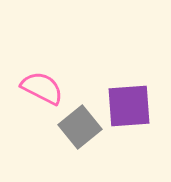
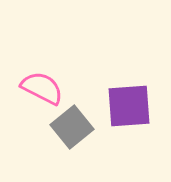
gray square: moved 8 px left
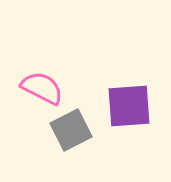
gray square: moved 1 px left, 3 px down; rotated 12 degrees clockwise
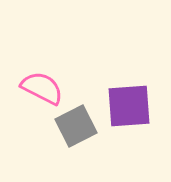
gray square: moved 5 px right, 4 px up
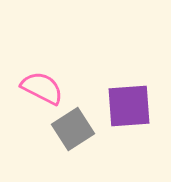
gray square: moved 3 px left, 3 px down; rotated 6 degrees counterclockwise
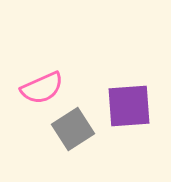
pink semicircle: rotated 129 degrees clockwise
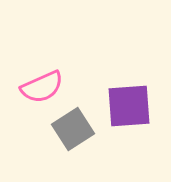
pink semicircle: moved 1 px up
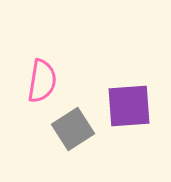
pink semicircle: moved 6 px up; rotated 57 degrees counterclockwise
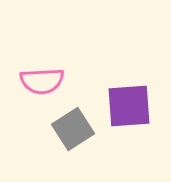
pink semicircle: rotated 78 degrees clockwise
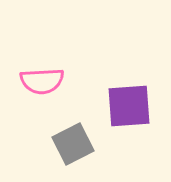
gray square: moved 15 px down; rotated 6 degrees clockwise
